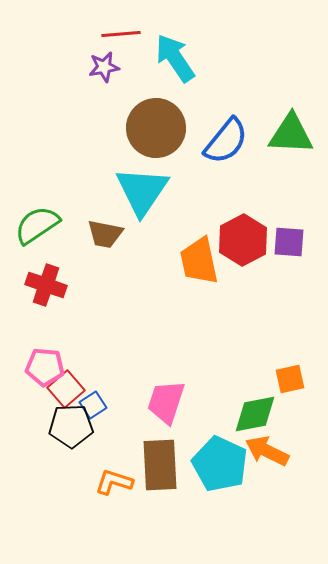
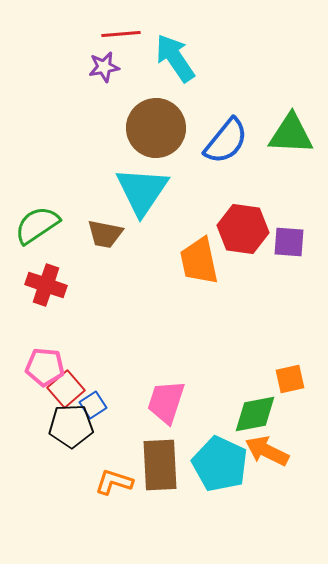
red hexagon: moved 11 px up; rotated 24 degrees counterclockwise
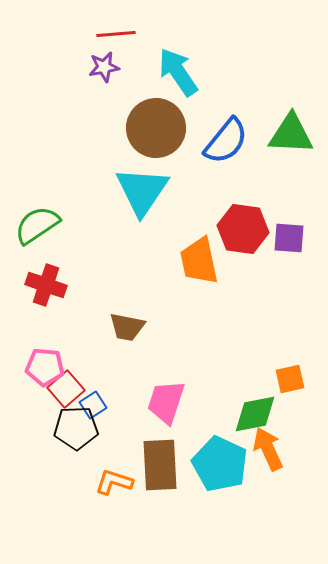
red line: moved 5 px left
cyan arrow: moved 3 px right, 14 px down
brown trapezoid: moved 22 px right, 93 px down
purple square: moved 4 px up
black pentagon: moved 5 px right, 2 px down
orange arrow: moved 1 px right, 2 px up; rotated 39 degrees clockwise
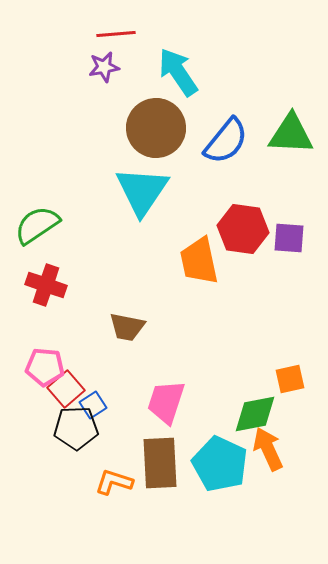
brown rectangle: moved 2 px up
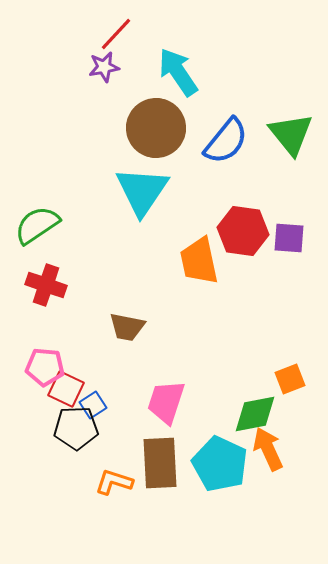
red line: rotated 42 degrees counterclockwise
green triangle: rotated 48 degrees clockwise
red hexagon: moved 2 px down
orange square: rotated 8 degrees counterclockwise
red square: rotated 24 degrees counterclockwise
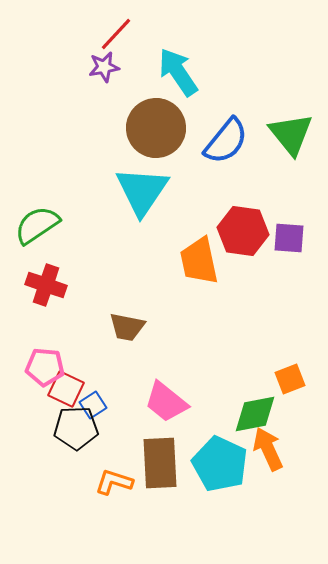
pink trapezoid: rotated 69 degrees counterclockwise
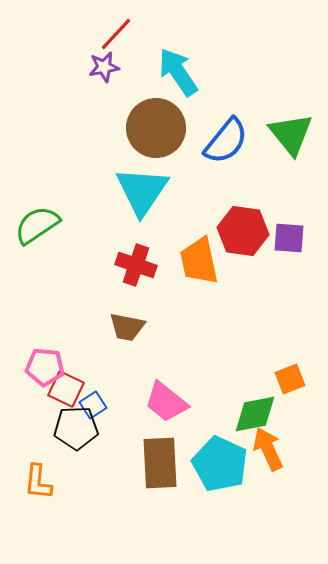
red cross: moved 90 px right, 20 px up
orange L-shape: moved 76 px left; rotated 102 degrees counterclockwise
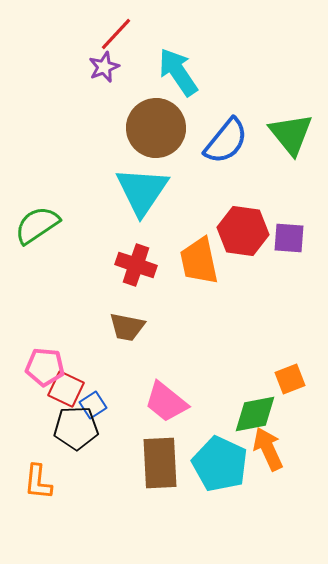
purple star: rotated 12 degrees counterclockwise
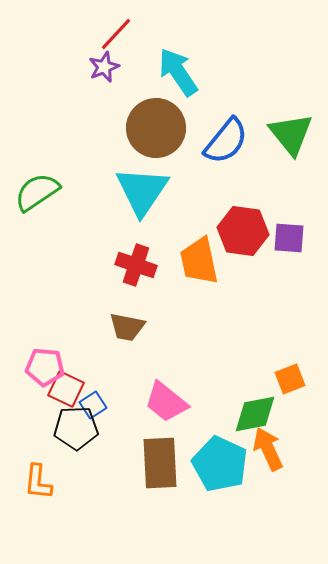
green semicircle: moved 33 px up
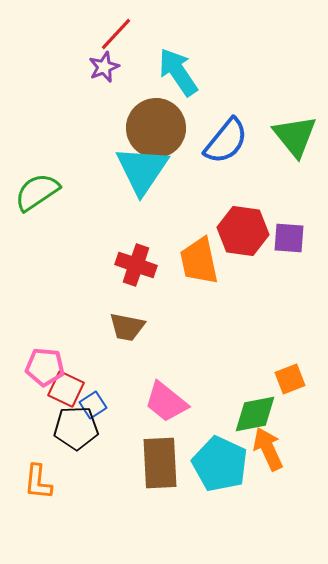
green triangle: moved 4 px right, 2 px down
cyan triangle: moved 21 px up
